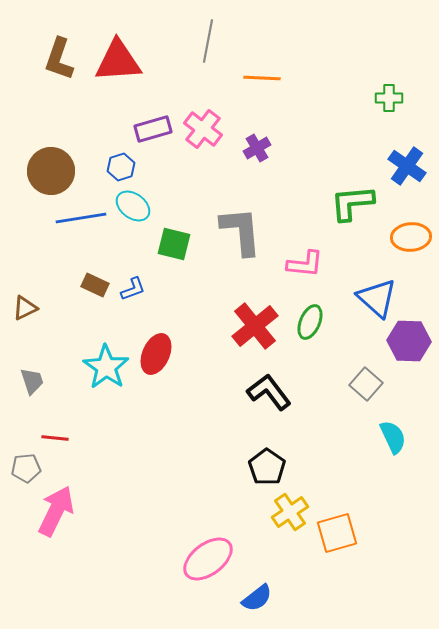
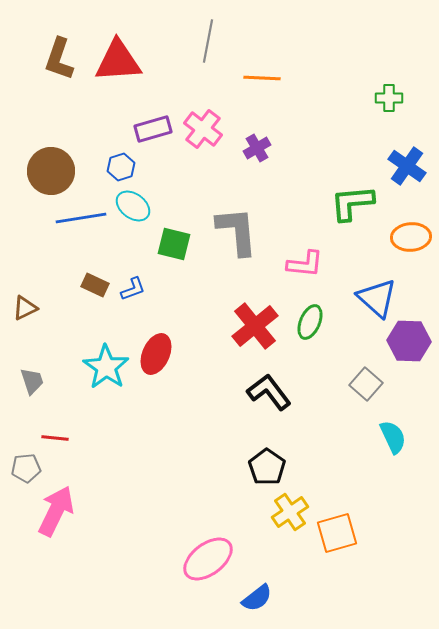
gray L-shape: moved 4 px left
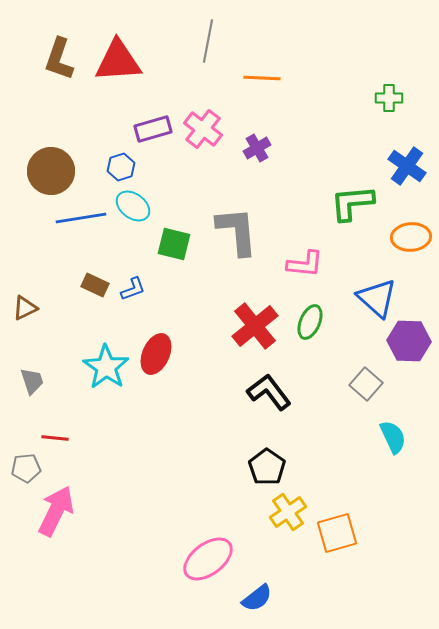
yellow cross: moved 2 px left
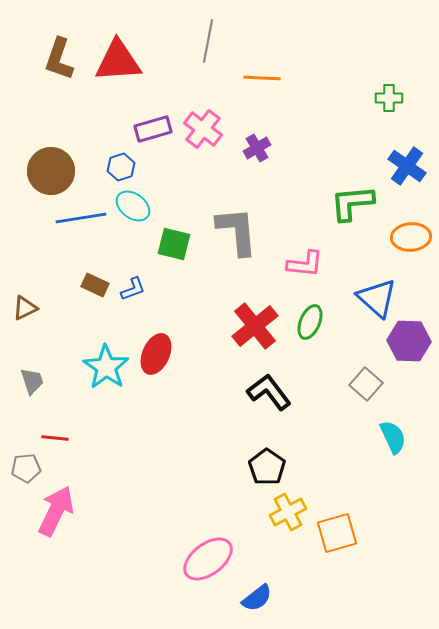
yellow cross: rotated 6 degrees clockwise
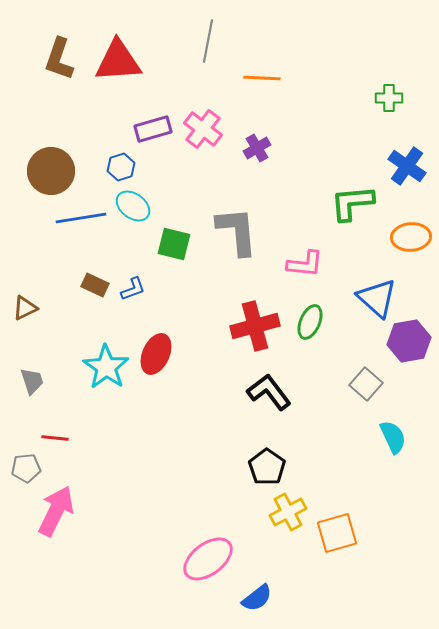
red cross: rotated 24 degrees clockwise
purple hexagon: rotated 12 degrees counterclockwise
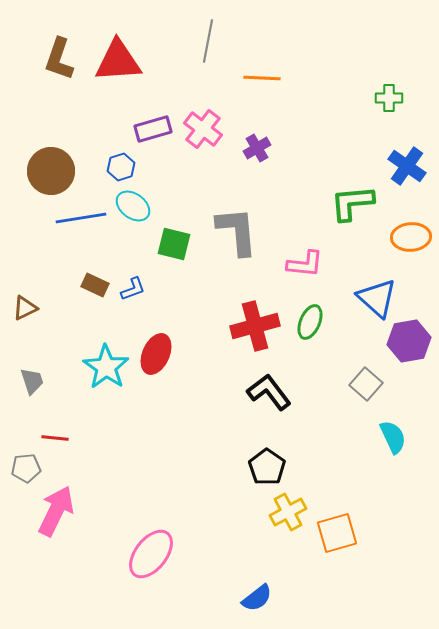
pink ellipse: moved 57 px left, 5 px up; rotated 15 degrees counterclockwise
